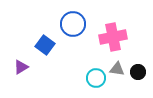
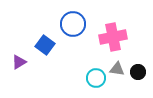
purple triangle: moved 2 px left, 5 px up
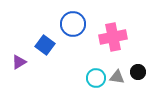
gray triangle: moved 8 px down
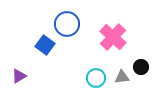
blue circle: moved 6 px left
pink cross: rotated 36 degrees counterclockwise
purple triangle: moved 14 px down
black circle: moved 3 px right, 5 px up
gray triangle: moved 5 px right; rotated 14 degrees counterclockwise
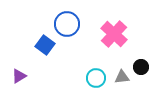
pink cross: moved 1 px right, 3 px up
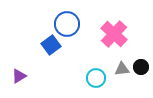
blue square: moved 6 px right; rotated 18 degrees clockwise
gray triangle: moved 8 px up
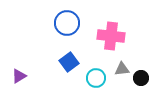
blue circle: moved 1 px up
pink cross: moved 3 px left, 2 px down; rotated 36 degrees counterclockwise
blue square: moved 18 px right, 17 px down
black circle: moved 11 px down
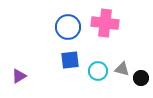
blue circle: moved 1 px right, 4 px down
pink cross: moved 6 px left, 13 px up
blue square: moved 1 px right, 2 px up; rotated 30 degrees clockwise
gray triangle: rotated 21 degrees clockwise
cyan circle: moved 2 px right, 7 px up
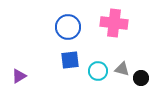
pink cross: moved 9 px right
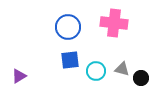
cyan circle: moved 2 px left
